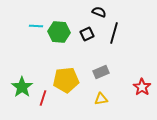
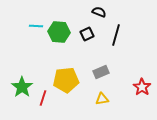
black line: moved 2 px right, 2 px down
yellow triangle: moved 1 px right
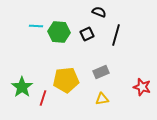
red star: rotated 18 degrees counterclockwise
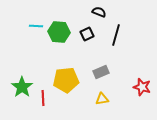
red line: rotated 21 degrees counterclockwise
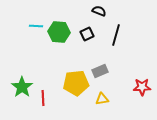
black semicircle: moved 1 px up
gray rectangle: moved 1 px left, 1 px up
yellow pentagon: moved 10 px right, 3 px down
red star: rotated 18 degrees counterclockwise
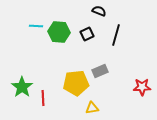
yellow triangle: moved 10 px left, 9 px down
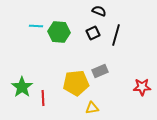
black square: moved 6 px right, 1 px up
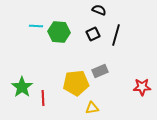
black semicircle: moved 1 px up
black square: moved 1 px down
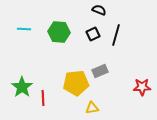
cyan line: moved 12 px left, 3 px down
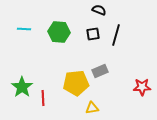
black square: rotated 16 degrees clockwise
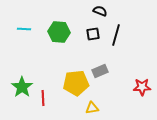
black semicircle: moved 1 px right, 1 px down
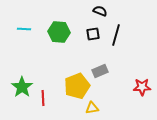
yellow pentagon: moved 1 px right, 3 px down; rotated 15 degrees counterclockwise
